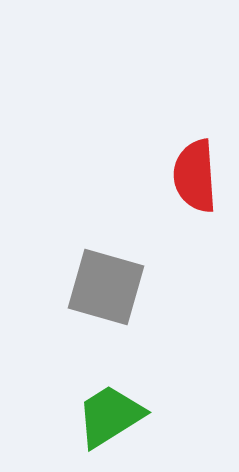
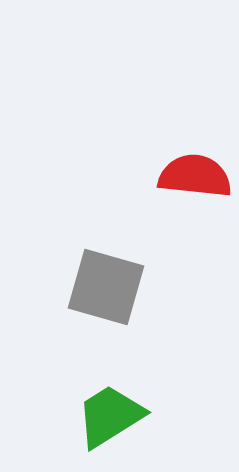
red semicircle: rotated 100 degrees clockwise
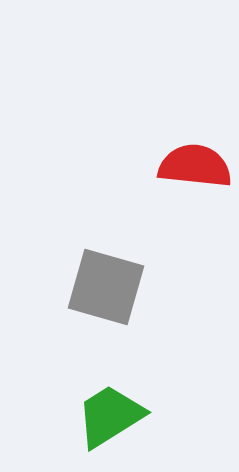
red semicircle: moved 10 px up
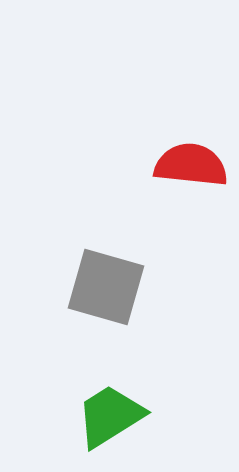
red semicircle: moved 4 px left, 1 px up
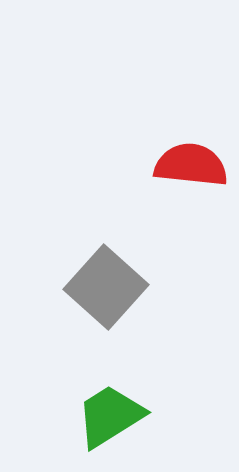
gray square: rotated 26 degrees clockwise
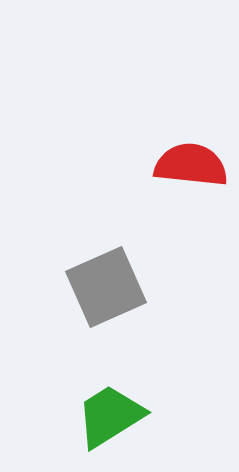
gray square: rotated 24 degrees clockwise
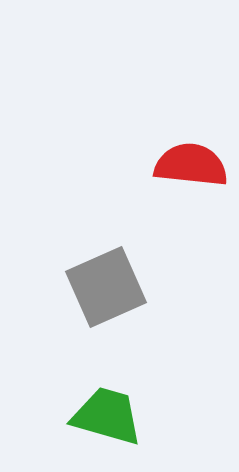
green trapezoid: moved 3 px left; rotated 48 degrees clockwise
